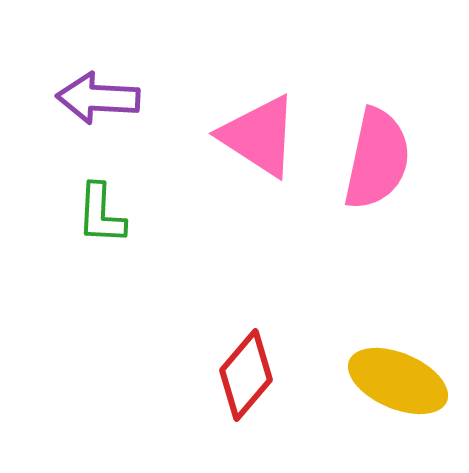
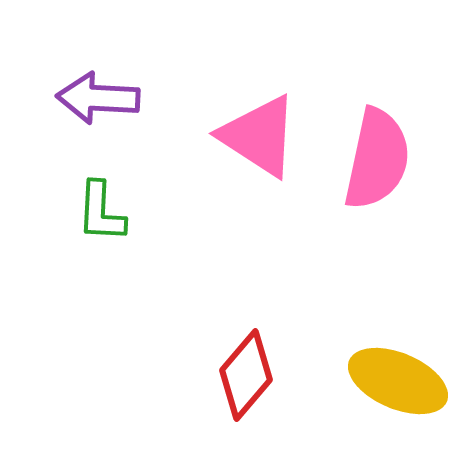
green L-shape: moved 2 px up
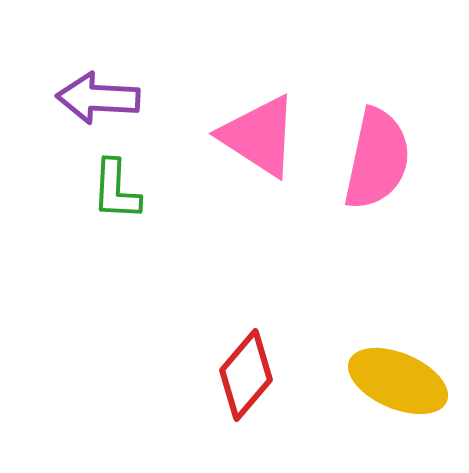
green L-shape: moved 15 px right, 22 px up
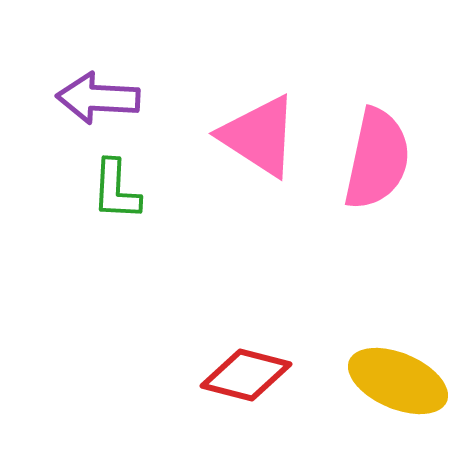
red diamond: rotated 64 degrees clockwise
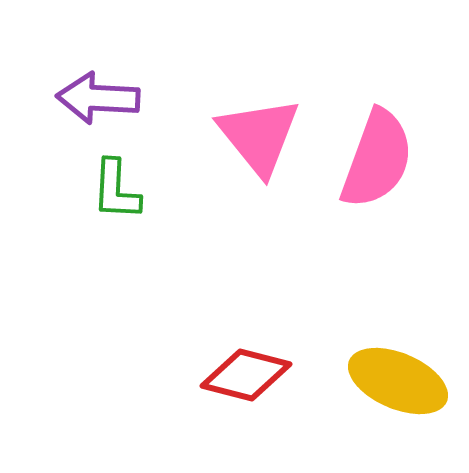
pink triangle: rotated 18 degrees clockwise
pink semicircle: rotated 8 degrees clockwise
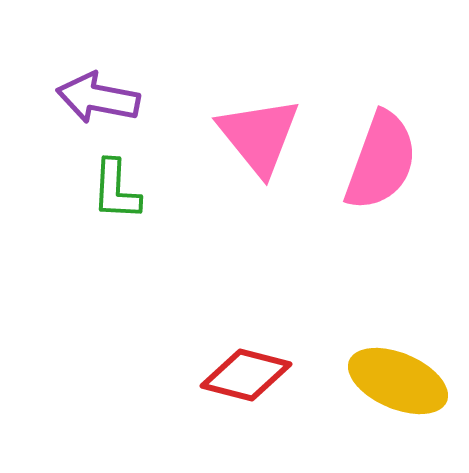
purple arrow: rotated 8 degrees clockwise
pink semicircle: moved 4 px right, 2 px down
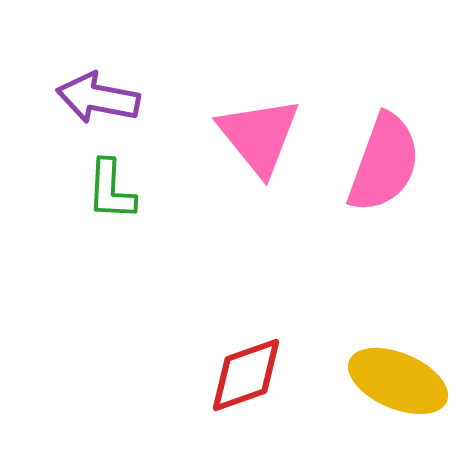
pink semicircle: moved 3 px right, 2 px down
green L-shape: moved 5 px left
red diamond: rotated 34 degrees counterclockwise
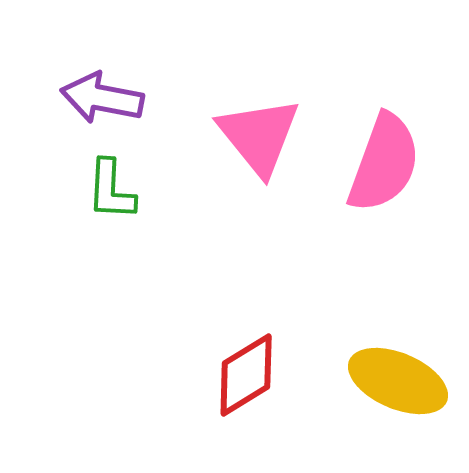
purple arrow: moved 4 px right
red diamond: rotated 12 degrees counterclockwise
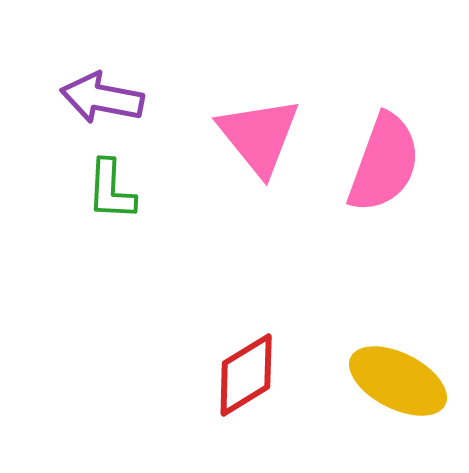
yellow ellipse: rotated 4 degrees clockwise
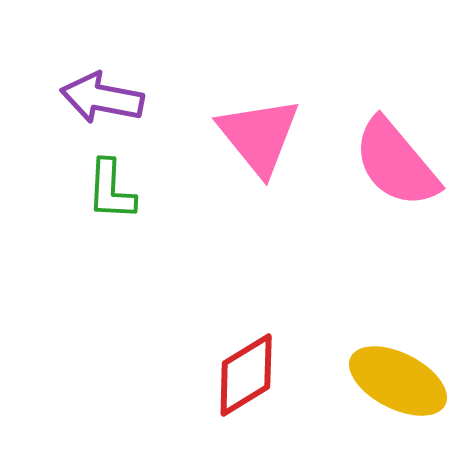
pink semicircle: moved 12 px right; rotated 120 degrees clockwise
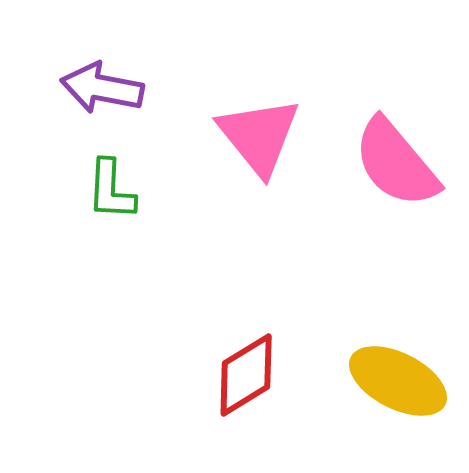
purple arrow: moved 10 px up
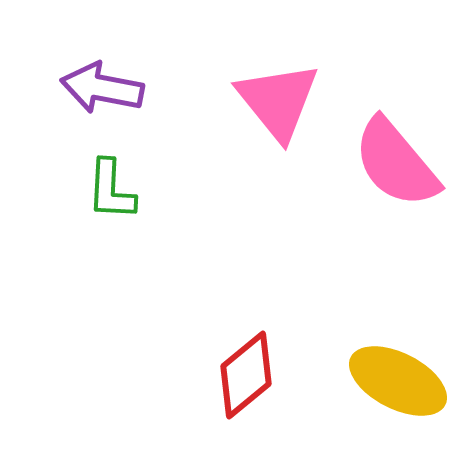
pink triangle: moved 19 px right, 35 px up
red diamond: rotated 8 degrees counterclockwise
